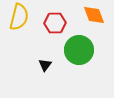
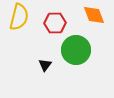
green circle: moved 3 px left
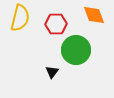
yellow semicircle: moved 1 px right, 1 px down
red hexagon: moved 1 px right, 1 px down
black triangle: moved 7 px right, 7 px down
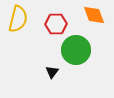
yellow semicircle: moved 2 px left, 1 px down
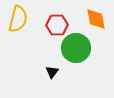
orange diamond: moved 2 px right, 4 px down; rotated 10 degrees clockwise
red hexagon: moved 1 px right, 1 px down
green circle: moved 2 px up
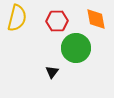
yellow semicircle: moved 1 px left, 1 px up
red hexagon: moved 4 px up
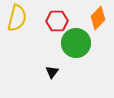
orange diamond: moved 2 px right, 1 px up; rotated 55 degrees clockwise
green circle: moved 5 px up
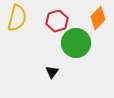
red hexagon: rotated 15 degrees counterclockwise
